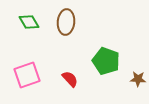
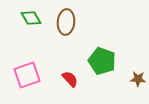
green diamond: moved 2 px right, 4 px up
green pentagon: moved 4 px left
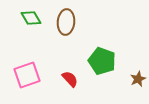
brown star: rotated 28 degrees counterclockwise
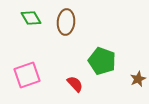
red semicircle: moved 5 px right, 5 px down
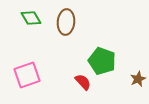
red semicircle: moved 8 px right, 2 px up
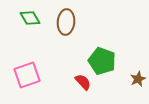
green diamond: moved 1 px left
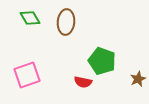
red semicircle: rotated 144 degrees clockwise
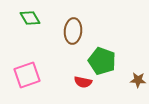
brown ellipse: moved 7 px right, 9 px down
brown star: moved 1 px down; rotated 28 degrees clockwise
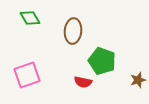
brown star: rotated 21 degrees counterclockwise
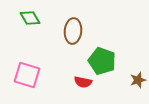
pink square: rotated 36 degrees clockwise
